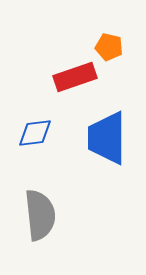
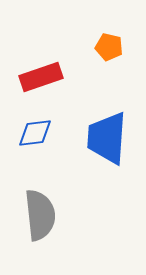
red rectangle: moved 34 px left
blue trapezoid: rotated 4 degrees clockwise
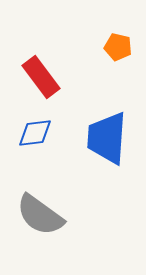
orange pentagon: moved 9 px right
red rectangle: rotated 72 degrees clockwise
gray semicircle: rotated 132 degrees clockwise
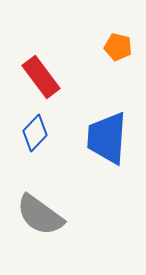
blue diamond: rotated 39 degrees counterclockwise
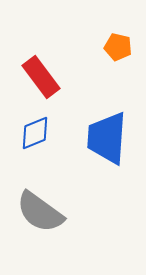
blue diamond: rotated 24 degrees clockwise
gray semicircle: moved 3 px up
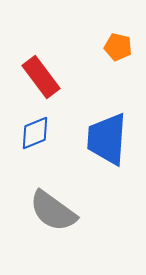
blue trapezoid: moved 1 px down
gray semicircle: moved 13 px right, 1 px up
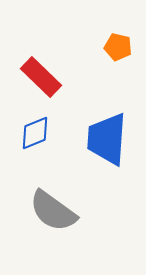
red rectangle: rotated 9 degrees counterclockwise
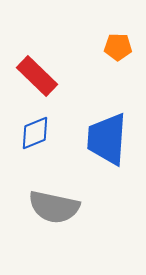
orange pentagon: rotated 12 degrees counterclockwise
red rectangle: moved 4 px left, 1 px up
gray semicircle: moved 1 px right, 4 px up; rotated 24 degrees counterclockwise
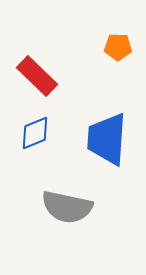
gray semicircle: moved 13 px right
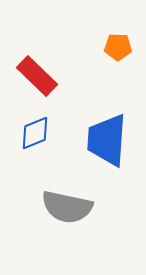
blue trapezoid: moved 1 px down
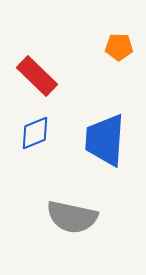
orange pentagon: moved 1 px right
blue trapezoid: moved 2 px left
gray semicircle: moved 5 px right, 10 px down
